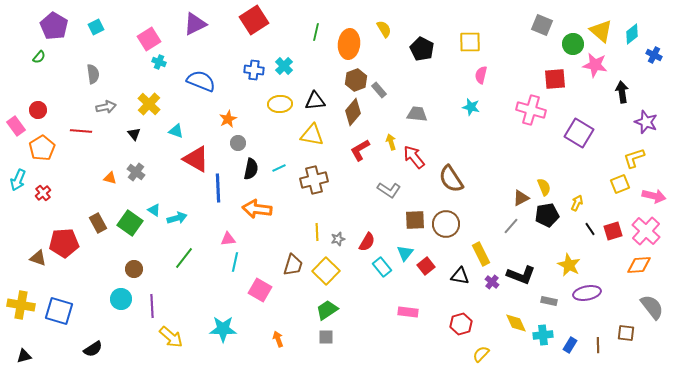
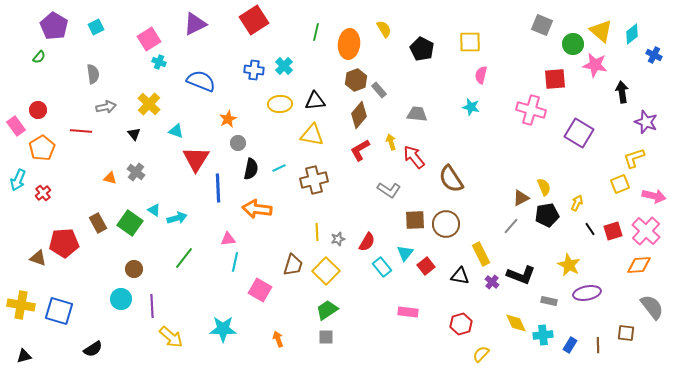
brown diamond at (353, 112): moved 6 px right, 3 px down
red triangle at (196, 159): rotated 32 degrees clockwise
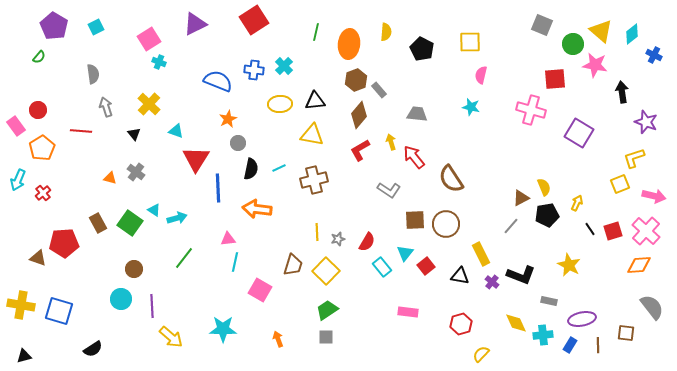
yellow semicircle at (384, 29): moved 2 px right, 3 px down; rotated 36 degrees clockwise
blue semicircle at (201, 81): moved 17 px right
gray arrow at (106, 107): rotated 96 degrees counterclockwise
purple ellipse at (587, 293): moved 5 px left, 26 px down
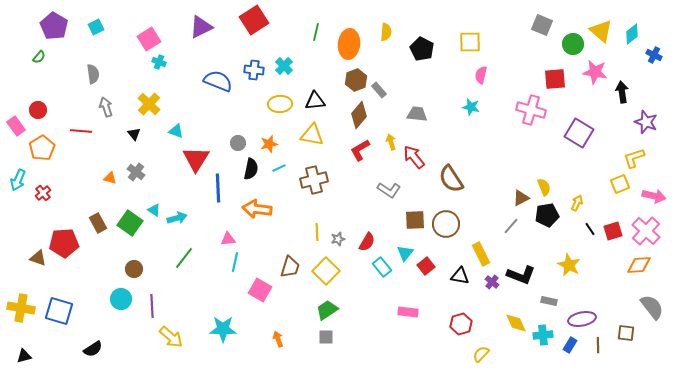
purple triangle at (195, 24): moved 6 px right, 3 px down
pink star at (595, 65): moved 7 px down
orange star at (228, 119): moved 41 px right, 25 px down; rotated 12 degrees clockwise
brown trapezoid at (293, 265): moved 3 px left, 2 px down
yellow cross at (21, 305): moved 3 px down
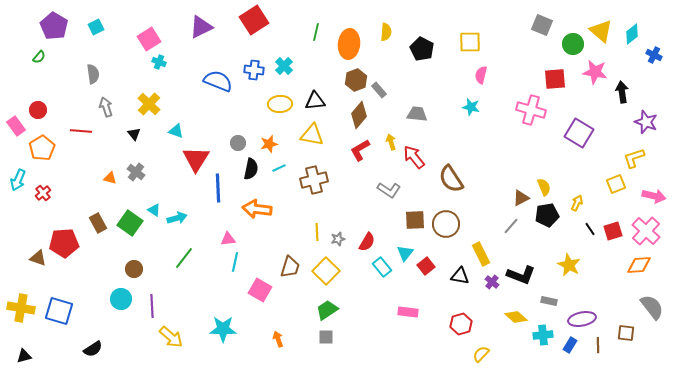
yellow square at (620, 184): moved 4 px left
yellow diamond at (516, 323): moved 6 px up; rotated 25 degrees counterclockwise
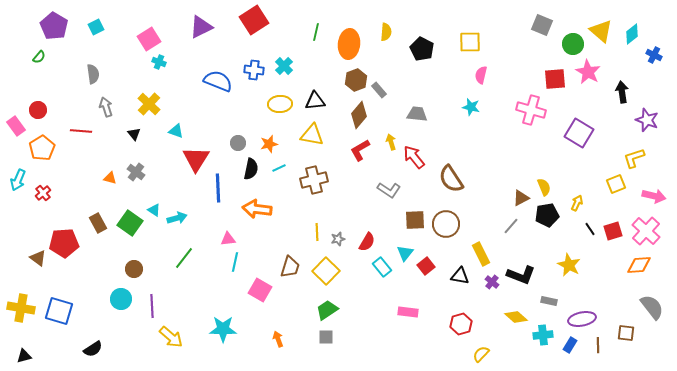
pink star at (595, 72): moved 7 px left; rotated 20 degrees clockwise
purple star at (646, 122): moved 1 px right, 2 px up
brown triangle at (38, 258): rotated 18 degrees clockwise
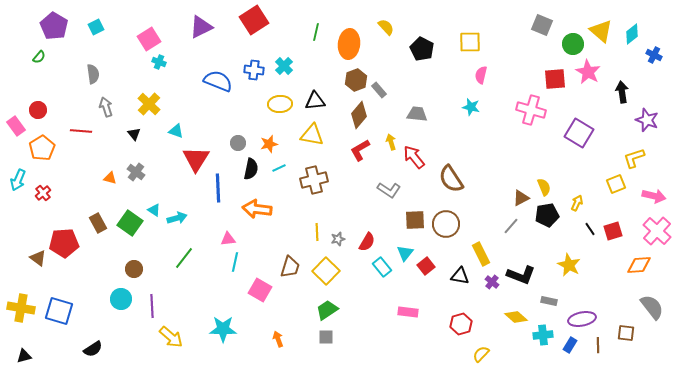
yellow semicircle at (386, 32): moved 5 px up; rotated 48 degrees counterclockwise
pink cross at (646, 231): moved 11 px right
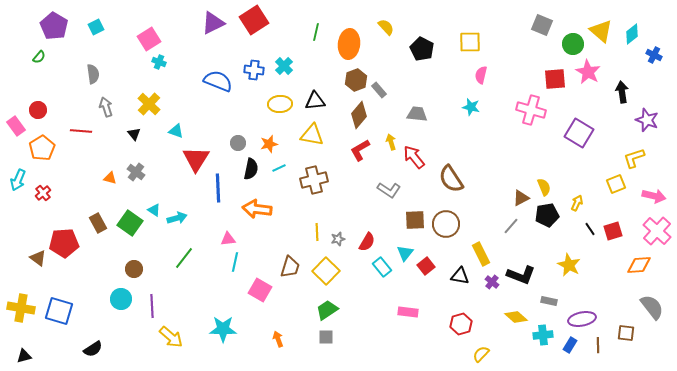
purple triangle at (201, 27): moved 12 px right, 4 px up
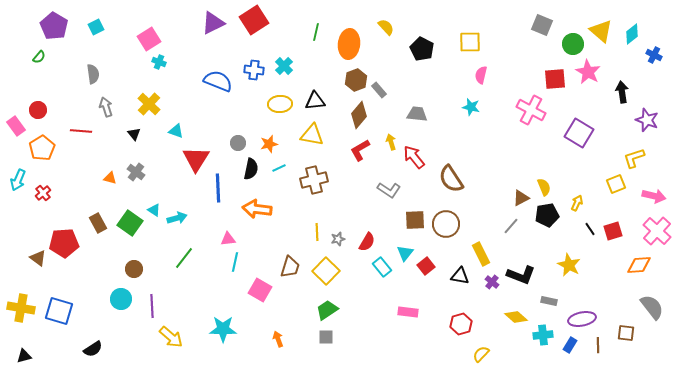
pink cross at (531, 110): rotated 12 degrees clockwise
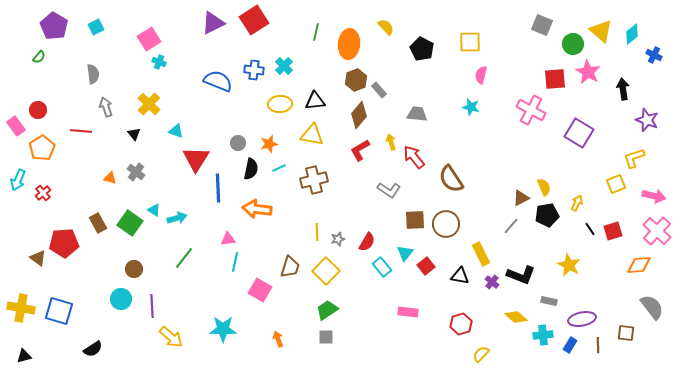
black arrow at (622, 92): moved 1 px right, 3 px up
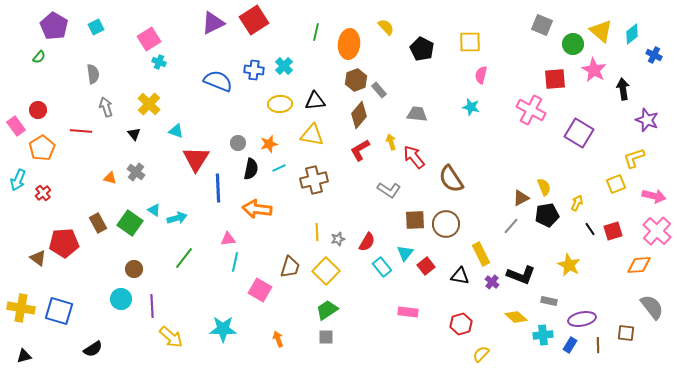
pink star at (588, 72): moved 6 px right, 2 px up
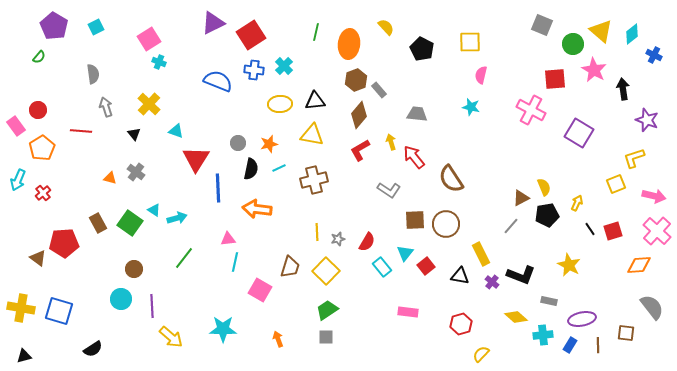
red square at (254, 20): moved 3 px left, 15 px down
